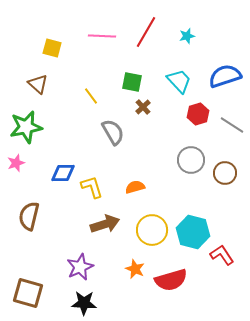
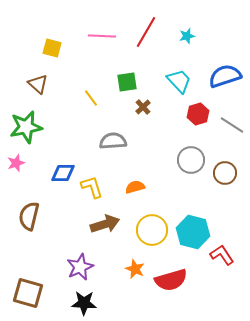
green square: moved 5 px left; rotated 20 degrees counterclockwise
yellow line: moved 2 px down
gray semicircle: moved 9 px down; rotated 64 degrees counterclockwise
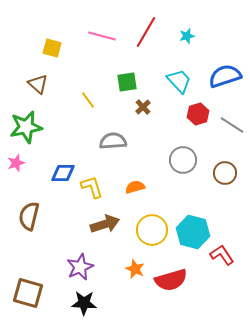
pink line: rotated 12 degrees clockwise
yellow line: moved 3 px left, 2 px down
gray circle: moved 8 px left
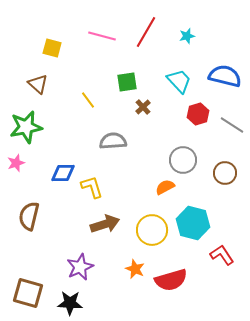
blue semicircle: rotated 32 degrees clockwise
orange semicircle: moved 30 px right; rotated 12 degrees counterclockwise
cyan hexagon: moved 9 px up
black star: moved 14 px left
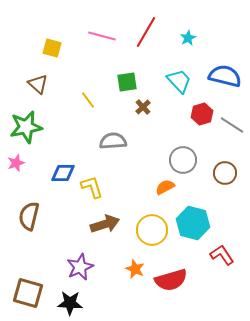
cyan star: moved 1 px right, 2 px down; rotated 14 degrees counterclockwise
red hexagon: moved 4 px right
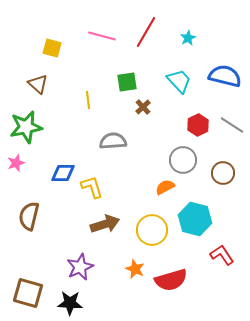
yellow line: rotated 30 degrees clockwise
red hexagon: moved 4 px left, 11 px down; rotated 10 degrees counterclockwise
brown circle: moved 2 px left
cyan hexagon: moved 2 px right, 4 px up
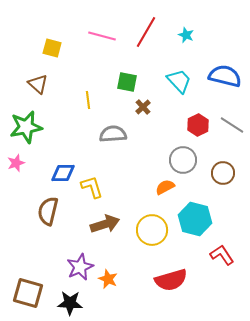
cyan star: moved 2 px left, 3 px up; rotated 21 degrees counterclockwise
green square: rotated 20 degrees clockwise
gray semicircle: moved 7 px up
brown semicircle: moved 19 px right, 5 px up
orange star: moved 27 px left, 10 px down
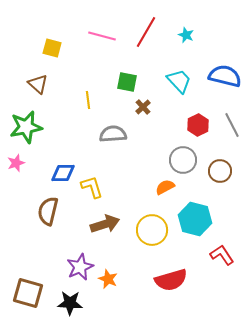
gray line: rotated 30 degrees clockwise
brown circle: moved 3 px left, 2 px up
